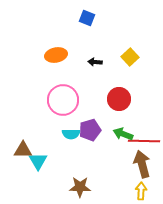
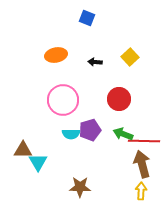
cyan triangle: moved 1 px down
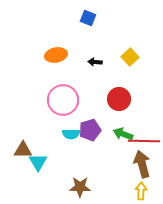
blue square: moved 1 px right
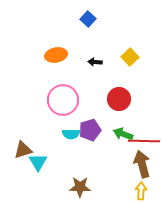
blue square: moved 1 px down; rotated 21 degrees clockwise
brown triangle: rotated 18 degrees counterclockwise
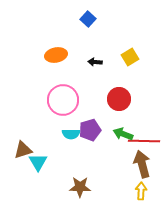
yellow square: rotated 12 degrees clockwise
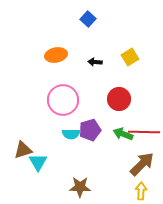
red line: moved 9 px up
brown arrow: rotated 60 degrees clockwise
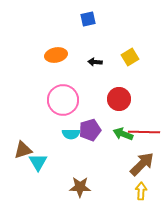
blue square: rotated 35 degrees clockwise
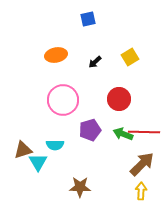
black arrow: rotated 48 degrees counterclockwise
cyan semicircle: moved 16 px left, 11 px down
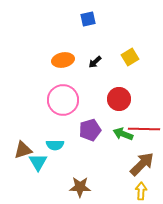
orange ellipse: moved 7 px right, 5 px down
red line: moved 3 px up
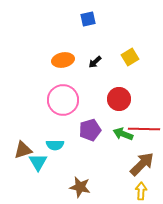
brown star: rotated 10 degrees clockwise
